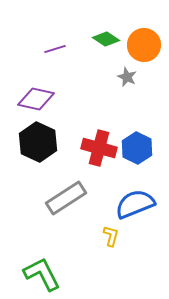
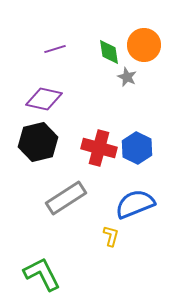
green diamond: moved 3 px right, 13 px down; rotated 48 degrees clockwise
purple diamond: moved 8 px right
black hexagon: rotated 21 degrees clockwise
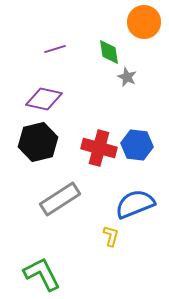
orange circle: moved 23 px up
blue hexagon: moved 3 px up; rotated 20 degrees counterclockwise
gray rectangle: moved 6 px left, 1 px down
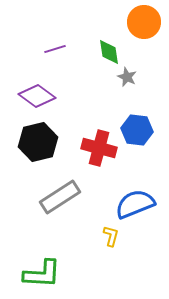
purple diamond: moved 7 px left, 3 px up; rotated 24 degrees clockwise
blue hexagon: moved 15 px up
gray rectangle: moved 2 px up
green L-shape: rotated 120 degrees clockwise
